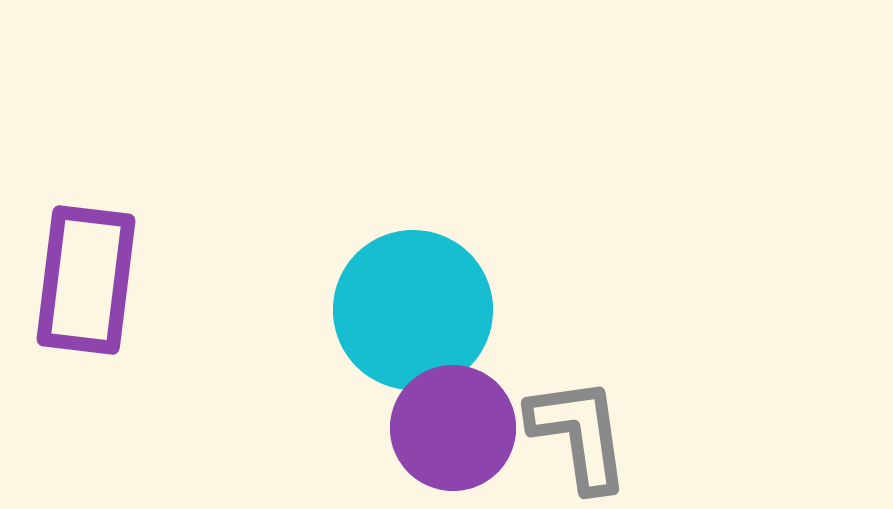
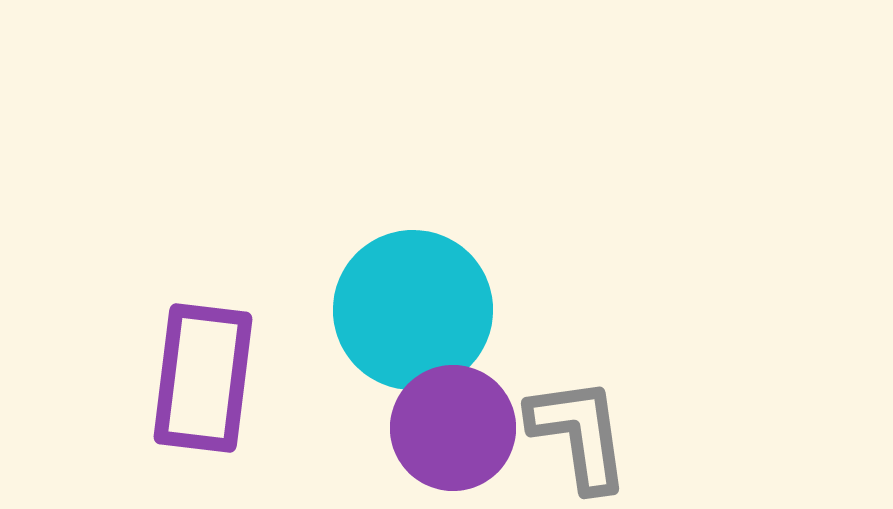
purple rectangle: moved 117 px right, 98 px down
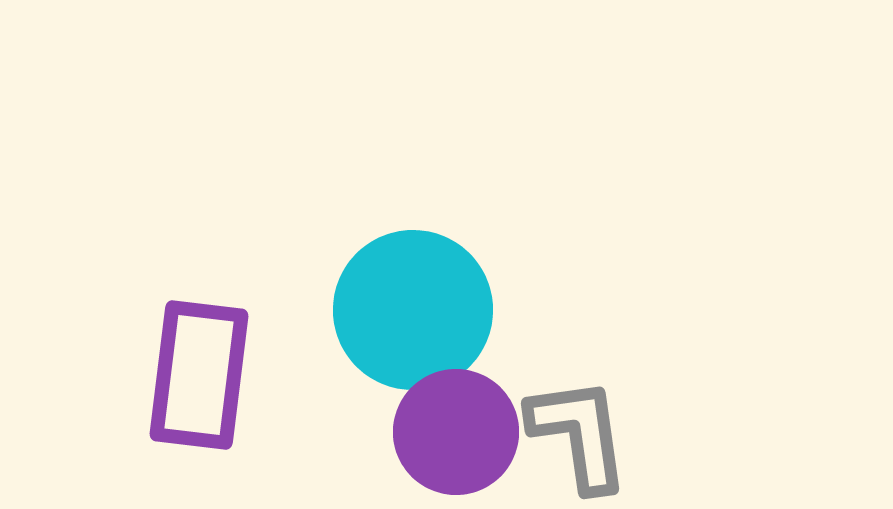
purple rectangle: moved 4 px left, 3 px up
purple circle: moved 3 px right, 4 px down
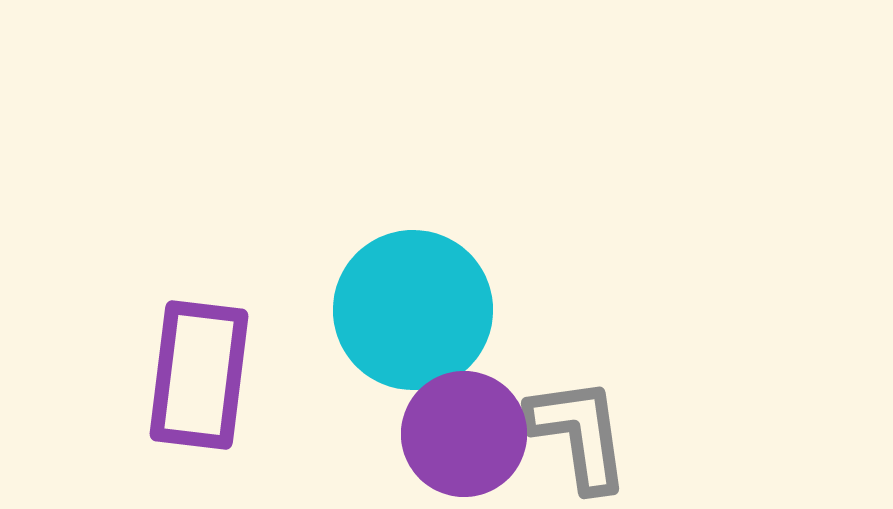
purple circle: moved 8 px right, 2 px down
